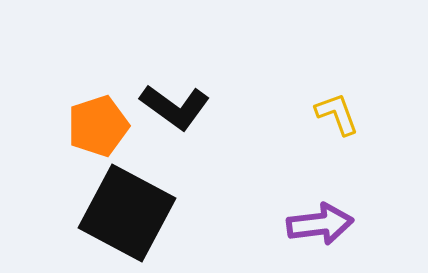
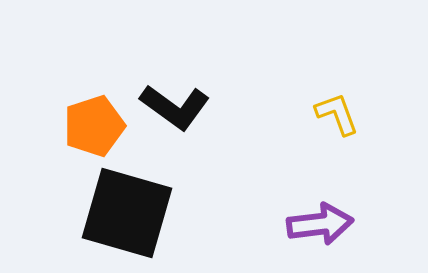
orange pentagon: moved 4 px left
black square: rotated 12 degrees counterclockwise
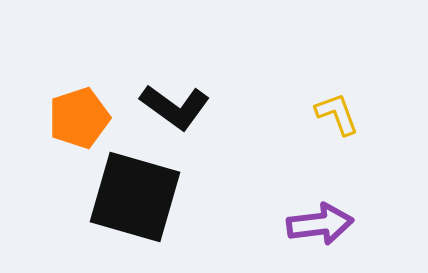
orange pentagon: moved 15 px left, 8 px up
black square: moved 8 px right, 16 px up
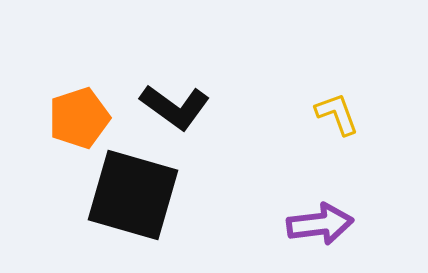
black square: moved 2 px left, 2 px up
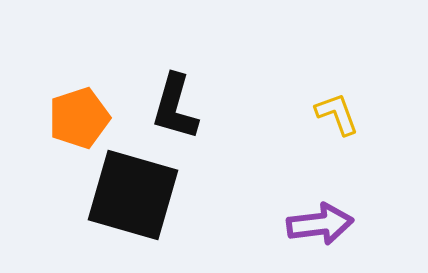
black L-shape: rotated 70 degrees clockwise
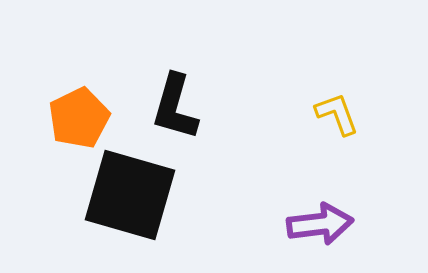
orange pentagon: rotated 8 degrees counterclockwise
black square: moved 3 px left
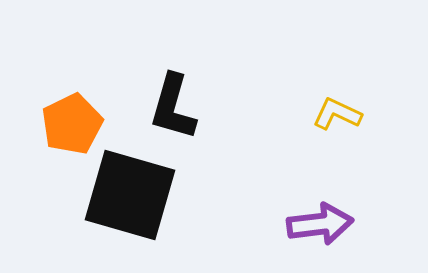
black L-shape: moved 2 px left
yellow L-shape: rotated 45 degrees counterclockwise
orange pentagon: moved 7 px left, 6 px down
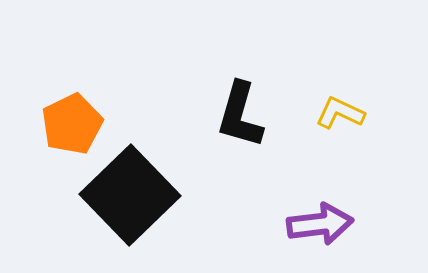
black L-shape: moved 67 px right, 8 px down
yellow L-shape: moved 3 px right, 1 px up
black square: rotated 30 degrees clockwise
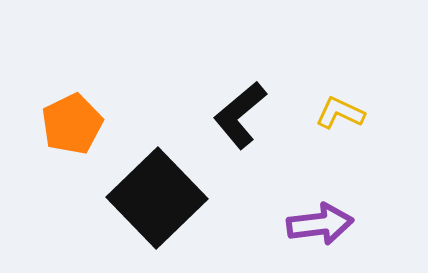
black L-shape: rotated 34 degrees clockwise
black square: moved 27 px right, 3 px down
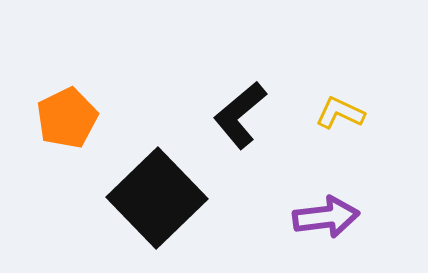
orange pentagon: moved 5 px left, 6 px up
purple arrow: moved 6 px right, 7 px up
